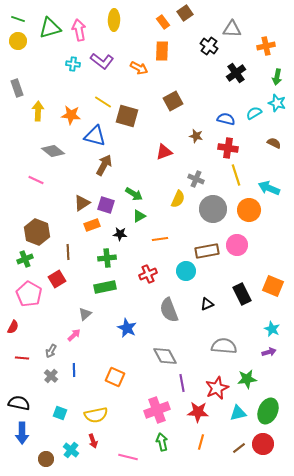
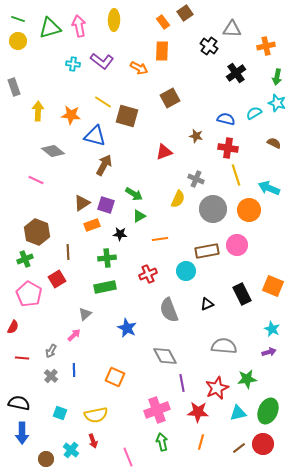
pink arrow at (79, 30): moved 4 px up
gray rectangle at (17, 88): moved 3 px left, 1 px up
brown square at (173, 101): moved 3 px left, 3 px up
pink line at (128, 457): rotated 54 degrees clockwise
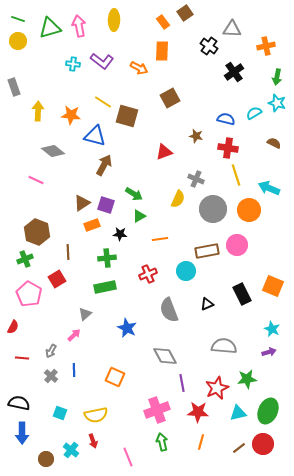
black cross at (236, 73): moved 2 px left, 1 px up
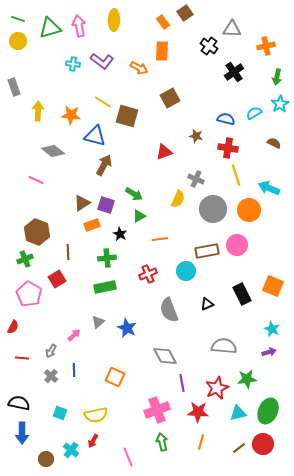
cyan star at (277, 103): moved 3 px right, 1 px down; rotated 24 degrees clockwise
black star at (120, 234): rotated 24 degrees clockwise
gray triangle at (85, 314): moved 13 px right, 8 px down
red arrow at (93, 441): rotated 48 degrees clockwise
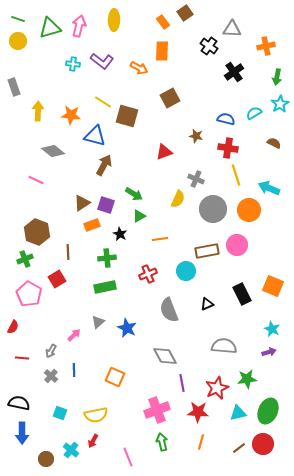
pink arrow at (79, 26): rotated 25 degrees clockwise
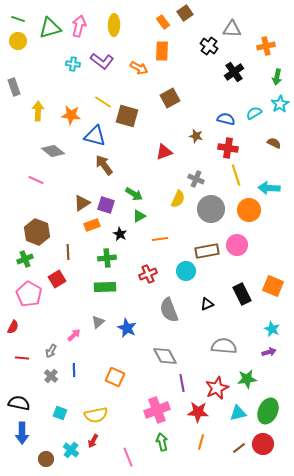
yellow ellipse at (114, 20): moved 5 px down
brown arrow at (104, 165): rotated 65 degrees counterclockwise
cyan arrow at (269, 188): rotated 20 degrees counterclockwise
gray circle at (213, 209): moved 2 px left
green rectangle at (105, 287): rotated 10 degrees clockwise
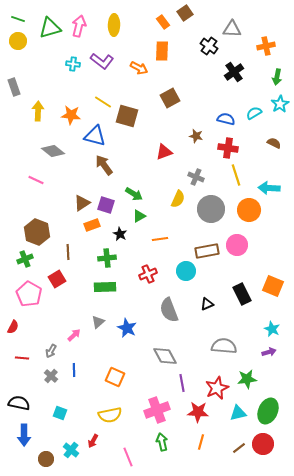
gray cross at (196, 179): moved 2 px up
yellow semicircle at (96, 415): moved 14 px right
blue arrow at (22, 433): moved 2 px right, 2 px down
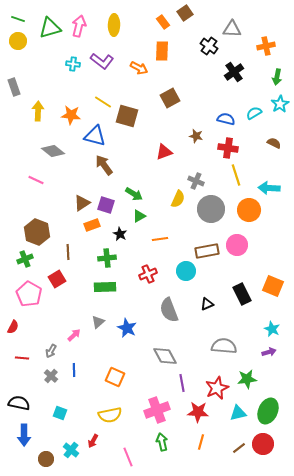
gray cross at (196, 177): moved 4 px down
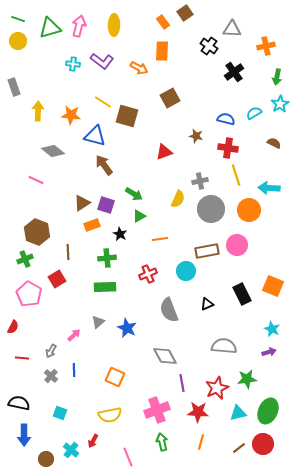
gray cross at (196, 181): moved 4 px right; rotated 35 degrees counterclockwise
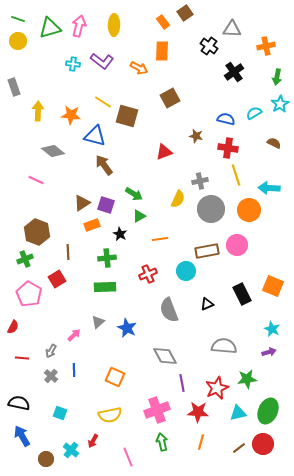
blue arrow at (24, 435): moved 2 px left, 1 px down; rotated 150 degrees clockwise
